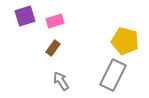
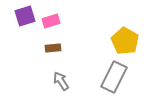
pink rectangle: moved 4 px left
yellow pentagon: rotated 16 degrees clockwise
brown rectangle: rotated 49 degrees clockwise
gray rectangle: moved 1 px right, 2 px down
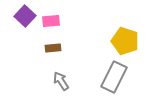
purple square: rotated 30 degrees counterclockwise
pink rectangle: rotated 12 degrees clockwise
yellow pentagon: rotated 12 degrees counterclockwise
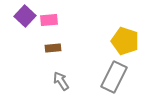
pink rectangle: moved 2 px left, 1 px up
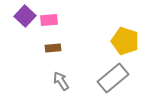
gray rectangle: moved 1 px left, 1 px down; rotated 24 degrees clockwise
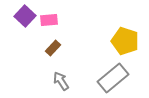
brown rectangle: rotated 42 degrees counterclockwise
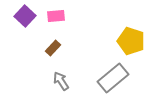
pink rectangle: moved 7 px right, 4 px up
yellow pentagon: moved 6 px right
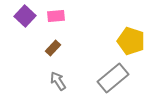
gray arrow: moved 3 px left
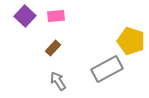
gray rectangle: moved 6 px left, 9 px up; rotated 12 degrees clockwise
